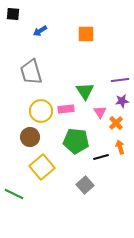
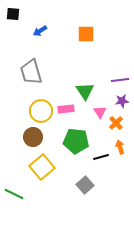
brown circle: moved 3 px right
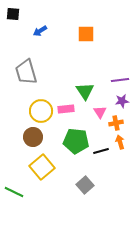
gray trapezoid: moved 5 px left
orange cross: rotated 32 degrees clockwise
orange arrow: moved 5 px up
black line: moved 6 px up
green line: moved 2 px up
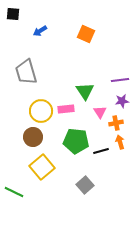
orange square: rotated 24 degrees clockwise
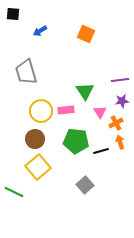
pink rectangle: moved 1 px down
orange cross: rotated 16 degrees counterclockwise
brown circle: moved 2 px right, 2 px down
yellow square: moved 4 px left
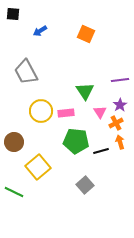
gray trapezoid: rotated 12 degrees counterclockwise
purple star: moved 2 px left, 4 px down; rotated 24 degrees counterclockwise
pink rectangle: moved 3 px down
brown circle: moved 21 px left, 3 px down
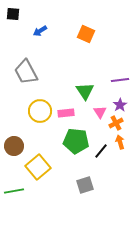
yellow circle: moved 1 px left
brown circle: moved 4 px down
black line: rotated 35 degrees counterclockwise
gray square: rotated 24 degrees clockwise
green line: moved 1 px up; rotated 36 degrees counterclockwise
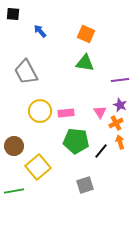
blue arrow: rotated 80 degrees clockwise
green triangle: moved 28 px up; rotated 48 degrees counterclockwise
purple star: rotated 16 degrees counterclockwise
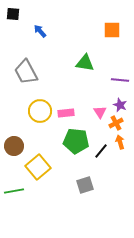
orange square: moved 26 px right, 4 px up; rotated 24 degrees counterclockwise
purple line: rotated 12 degrees clockwise
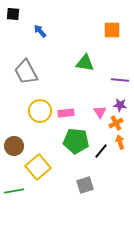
purple star: rotated 16 degrees counterclockwise
